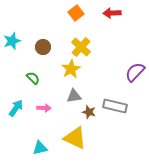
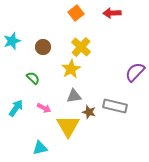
pink arrow: rotated 24 degrees clockwise
yellow triangle: moved 7 px left, 12 px up; rotated 35 degrees clockwise
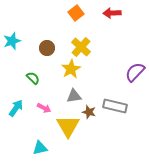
brown circle: moved 4 px right, 1 px down
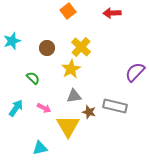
orange square: moved 8 px left, 2 px up
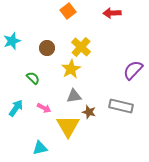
purple semicircle: moved 2 px left, 2 px up
gray rectangle: moved 6 px right
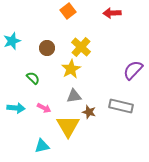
cyan arrow: rotated 60 degrees clockwise
cyan triangle: moved 2 px right, 2 px up
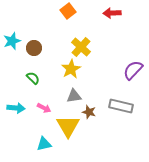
brown circle: moved 13 px left
cyan triangle: moved 2 px right, 2 px up
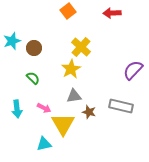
cyan arrow: moved 1 px right, 1 px down; rotated 78 degrees clockwise
yellow triangle: moved 5 px left, 2 px up
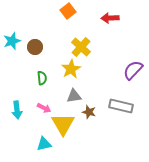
red arrow: moved 2 px left, 5 px down
brown circle: moved 1 px right, 1 px up
green semicircle: moved 9 px right; rotated 40 degrees clockwise
cyan arrow: moved 1 px down
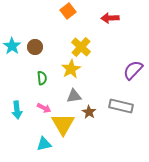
cyan star: moved 5 px down; rotated 18 degrees counterclockwise
brown star: rotated 16 degrees clockwise
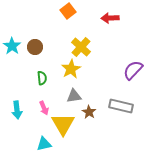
pink arrow: rotated 40 degrees clockwise
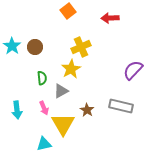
yellow cross: rotated 24 degrees clockwise
gray triangle: moved 13 px left, 5 px up; rotated 21 degrees counterclockwise
brown star: moved 2 px left, 2 px up
